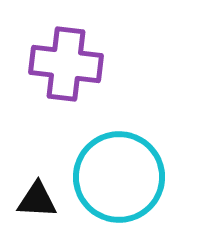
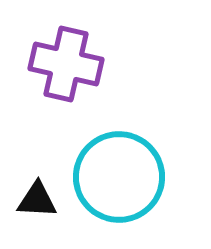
purple cross: rotated 6 degrees clockwise
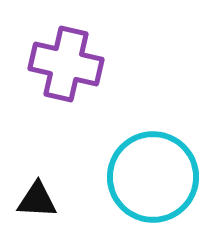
cyan circle: moved 34 px right
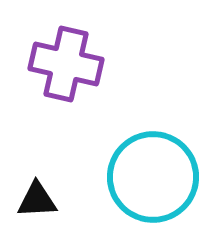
black triangle: rotated 6 degrees counterclockwise
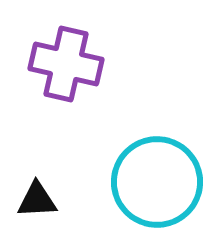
cyan circle: moved 4 px right, 5 px down
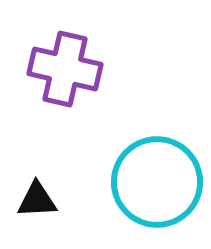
purple cross: moved 1 px left, 5 px down
